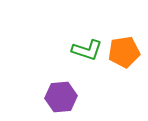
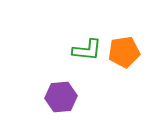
green L-shape: rotated 12 degrees counterclockwise
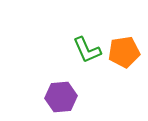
green L-shape: rotated 60 degrees clockwise
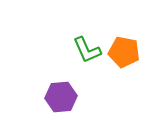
orange pentagon: rotated 20 degrees clockwise
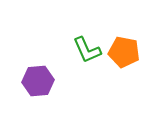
purple hexagon: moved 23 px left, 16 px up
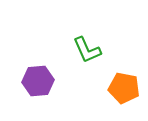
orange pentagon: moved 36 px down
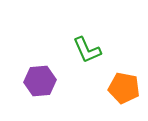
purple hexagon: moved 2 px right
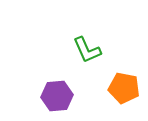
purple hexagon: moved 17 px right, 15 px down
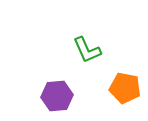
orange pentagon: moved 1 px right
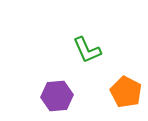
orange pentagon: moved 1 px right, 4 px down; rotated 16 degrees clockwise
